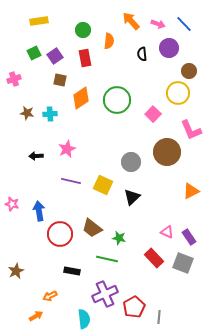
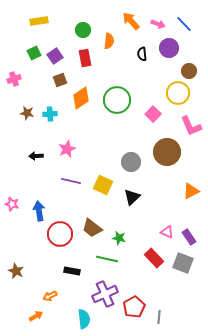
brown square at (60, 80): rotated 32 degrees counterclockwise
pink L-shape at (191, 130): moved 4 px up
brown star at (16, 271): rotated 21 degrees counterclockwise
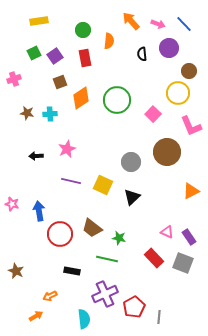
brown square at (60, 80): moved 2 px down
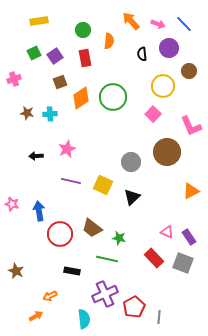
yellow circle at (178, 93): moved 15 px left, 7 px up
green circle at (117, 100): moved 4 px left, 3 px up
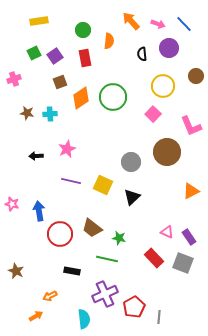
brown circle at (189, 71): moved 7 px right, 5 px down
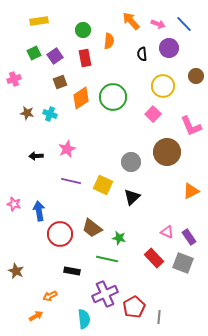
cyan cross at (50, 114): rotated 24 degrees clockwise
pink star at (12, 204): moved 2 px right
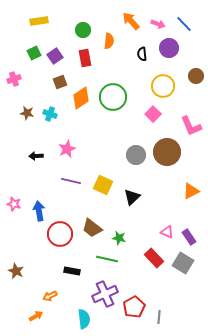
gray circle at (131, 162): moved 5 px right, 7 px up
gray square at (183, 263): rotated 10 degrees clockwise
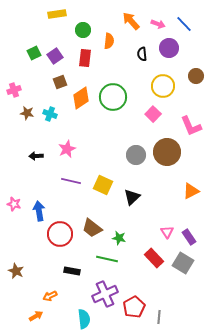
yellow rectangle at (39, 21): moved 18 px right, 7 px up
red rectangle at (85, 58): rotated 18 degrees clockwise
pink cross at (14, 79): moved 11 px down
pink triangle at (167, 232): rotated 32 degrees clockwise
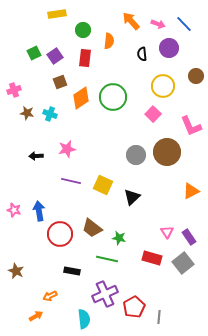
pink star at (67, 149): rotated 12 degrees clockwise
pink star at (14, 204): moved 6 px down
red rectangle at (154, 258): moved 2 px left; rotated 30 degrees counterclockwise
gray square at (183, 263): rotated 20 degrees clockwise
